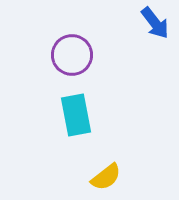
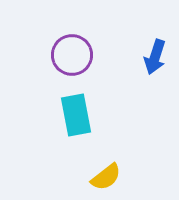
blue arrow: moved 34 px down; rotated 56 degrees clockwise
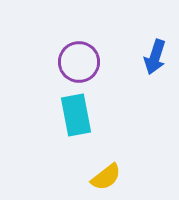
purple circle: moved 7 px right, 7 px down
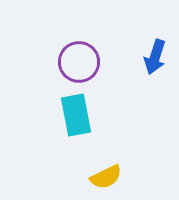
yellow semicircle: rotated 12 degrees clockwise
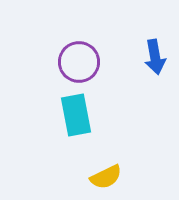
blue arrow: rotated 28 degrees counterclockwise
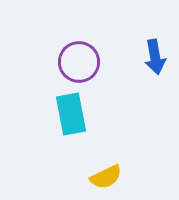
cyan rectangle: moved 5 px left, 1 px up
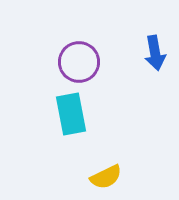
blue arrow: moved 4 px up
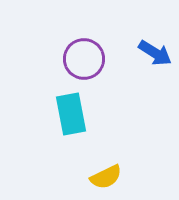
blue arrow: rotated 48 degrees counterclockwise
purple circle: moved 5 px right, 3 px up
